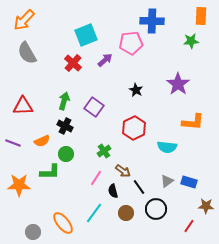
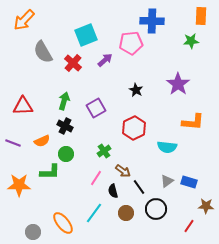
gray semicircle: moved 16 px right, 1 px up
purple square: moved 2 px right, 1 px down; rotated 24 degrees clockwise
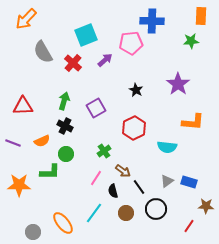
orange arrow: moved 2 px right, 1 px up
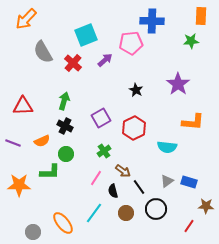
purple square: moved 5 px right, 10 px down
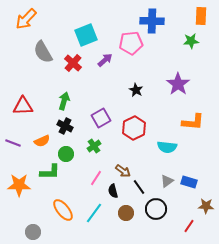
green cross: moved 10 px left, 5 px up
orange ellipse: moved 13 px up
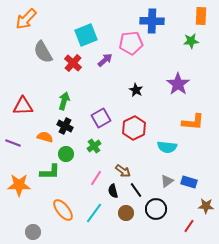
orange semicircle: moved 3 px right, 4 px up; rotated 140 degrees counterclockwise
black line: moved 3 px left, 3 px down
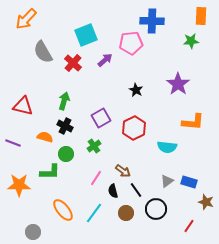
red triangle: rotated 15 degrees clockwise
brown star: moved 4 px up; rotated 14 degrees clockwise
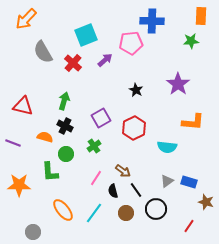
green L-shape: rotated 85 degrees clockwise
